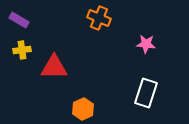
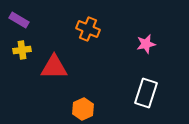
orange cross: moved 11 px left, 11 px down
pink star: rotated 18 degrees counterclockwise
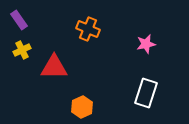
purple rectangle: rotated 24 degrees clockwise
yellow cross: rotated 18 degrees counterclockwise
orange hexagon: moved 1 px left, 2 px up
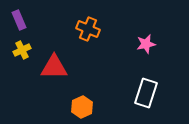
purple rectangle: rotated 12 degrees clockwise
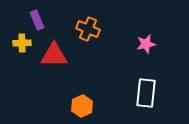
purple rectangle: moved 18 px right
yellow cross: moved 7 px up; rotated 24 degrees clockwise
red triangle: moved 12 px up
white rectangle: rotated 12 degrees counterclockwise
orange hexagon: moved 1 px up
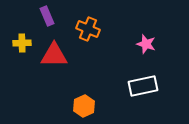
purple rectangle: moved 10 px right, 4 px up
pink star: rotated 30 degrees clockwise
white rectangle: moved 3 px left, 7 px up; rotated 72 degrees clockwise
orange hexagon: moved 2 px right
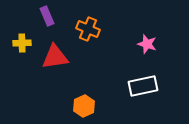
pink star: moved 1 px right
red triangle: moved 1 px right, 2 px down; rotated 8 degrees counterclockwise
